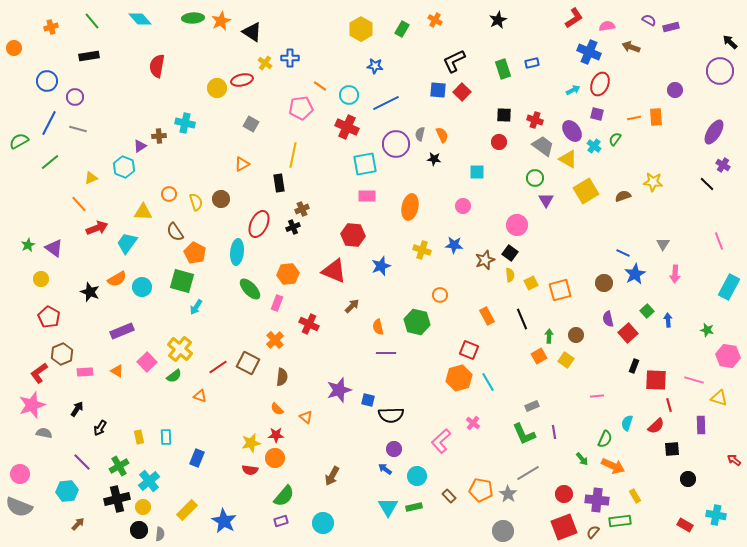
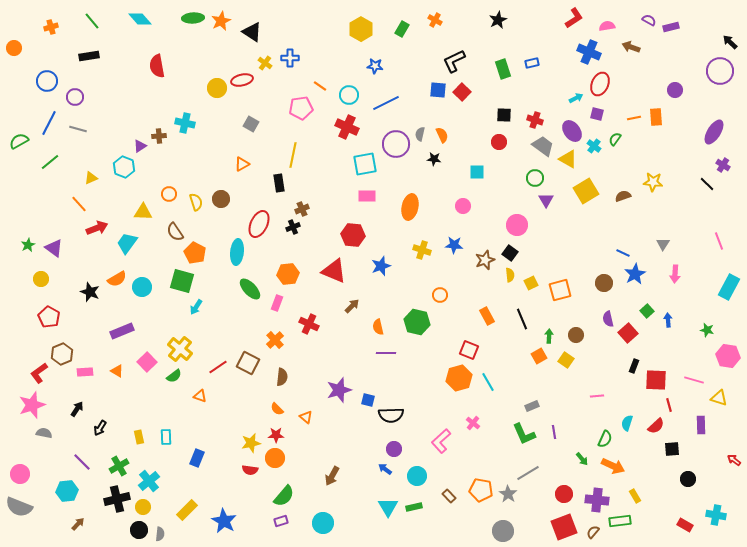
red semicircle at (157, 66): rotated 20 degrees counterclockwise
cyan arrow at (573, 90): moved 3 px right, 8 px down
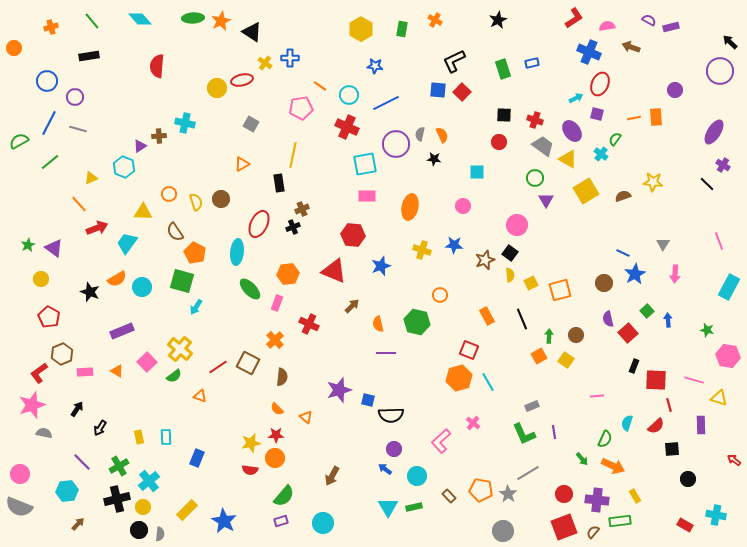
green rectangle at (402, 29): rotated 21 degrees counterclockwise
red semicircle at (157, 66): rotated 15 degrees clockwise
cyan cross at (594, 146): moved 7 px right, 8 px down
orange semicircle at (378, 327): moved 3 px up
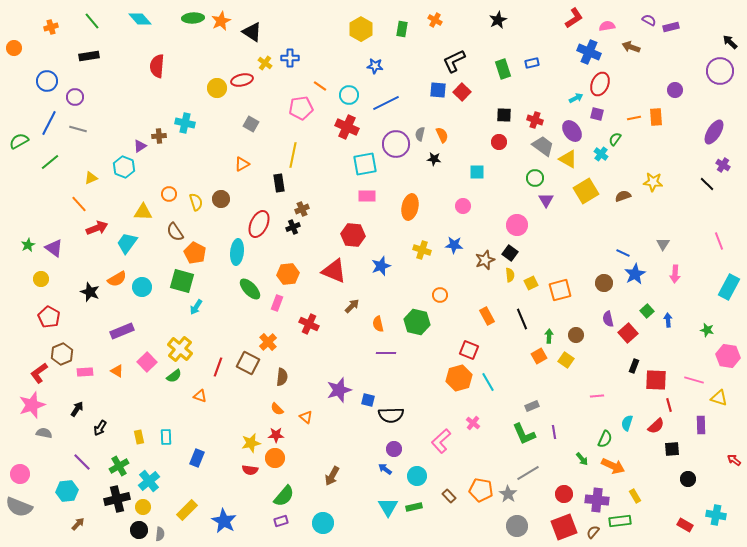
orange cross at (275, 340): moved 7 px left, 2 px down
red line at (218, 367): rotated 36 degrees counterclockwise
gray circle at (503, 531): moved 14 px right, 5 px up
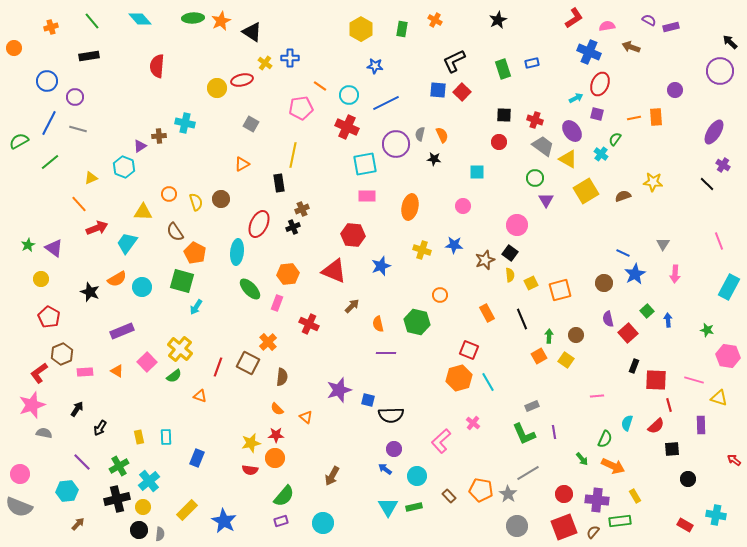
orange rectangle at (487, 316): moved 3 px up
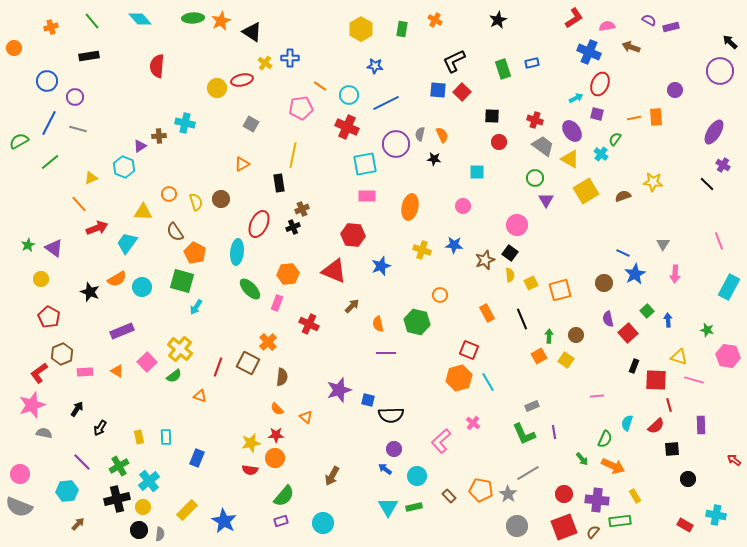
black square at (504, 115): moved 12 px left, 1 px down
yellow triangle at (568, 159): moved 2 px right
yellow triangle at (719, 398): moved 40 px left, 41 px up
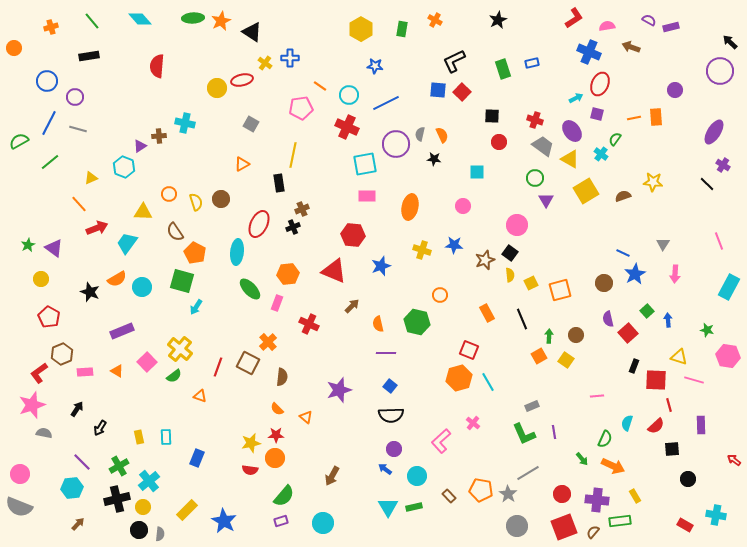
blue square at (368, 400): moved 22 px right, 14 px up; rotated 24 degrees clockwise
cyan hexagon at (67, 491): moved 5 px right, 3 px up
red circle at (564, 494): moved 2 px left
